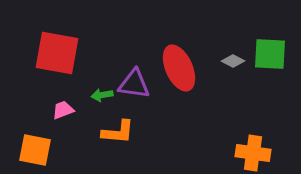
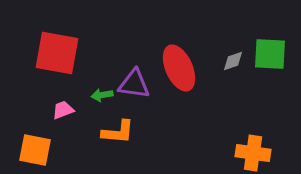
gray diamond: rotated 45 degrees counterclockwise
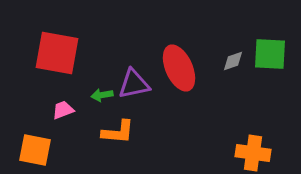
purple triangle: rotated 20 degrees counterclockwise
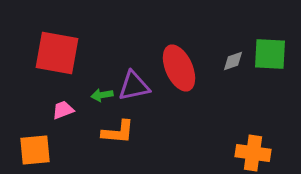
purple triangle: moved 2 px down
orange square: rotated 16 degrees counterclockwise
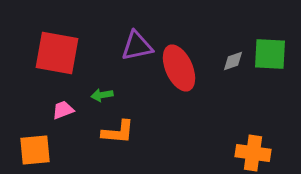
purple triangle: moved 3 px right, 40 px up
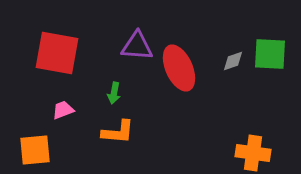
purple triangle: rotated 16 degrees clockwise
green arrow: moved 12 px right, 2 px up; rotated 70 degrees counterclockwise
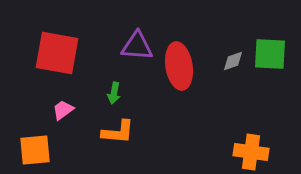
red ellipse: moved 2 px up; rotated 15 degrees clockwise
pink trapezoid: rotated 15 degrees counterclockwise
orange cross: moved 2 px left, 1 px up
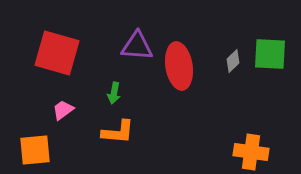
red square: rotated 6 degrees clockwise
gray diamond: rotated 25 degrees counterclockwise
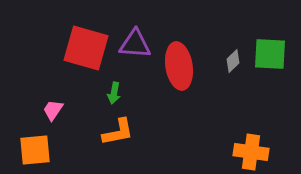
purple triangle: moved 2 px left, 2 px up
red square: moved 29 px right, 5 px up
pink trapezoid: moved 10 px left; rotated 20 degrees counterclockwise
orange L-shape: rotated 16 degrees counterclockwise
